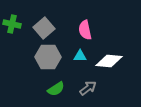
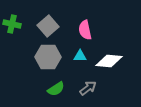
gray square: moved 4 px right, 2 px up
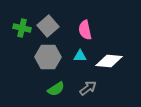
green cross: moved 10 px right, 4 px down
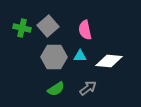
gray hexagon: moved 6 px right
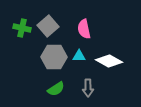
pink semicircle: moved 1 px left, 1 px up
cyan triangle: moved 1 px left
white diamond: rotated 24 degrees clockwise
gray arrow: rotated 126 degrees clockwise
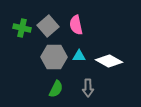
pink semicircle: moved 8 px left, 4 px up
green semicircle: rotated 30 degrees counterclockwise
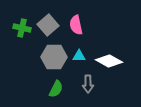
gray square: moved 1 px up
gray arrow: moved 4 px up
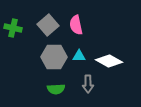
green cross: moved 9 px left
green semicircle: rotated 60 degrees clockwise
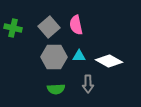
gray square: moved 1 px right, 2 px down
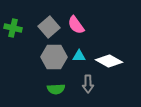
pink semicircle: rotated 24 degrees counterclockwise
